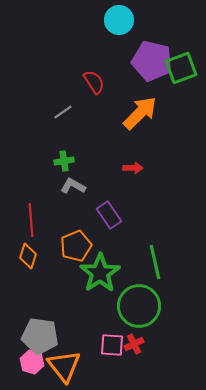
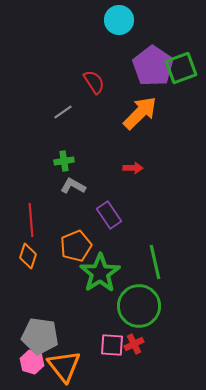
purple pentagon: moved 1 px right, 5 px down; rotated 21 degrees clockwise
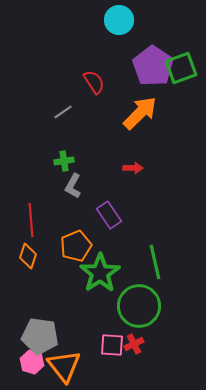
gray L-shape: rotated 90 degrees counterclockwise
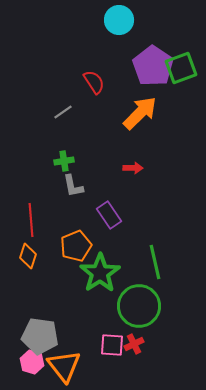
gray L-shape: rotated 40 degrees counterclockwise
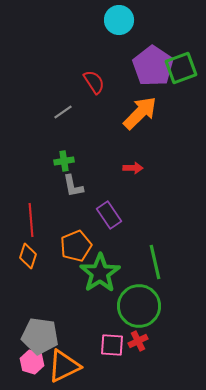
red cross: moved 4 px right, 3 px up
orange triangle: rotated 42 degrees clockwise
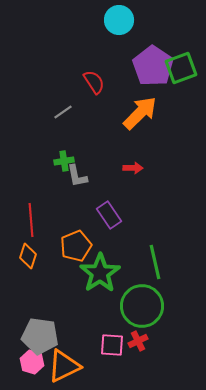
gray L-shape: moved 4 px right, 10 px up
green circle: moved 3 px right
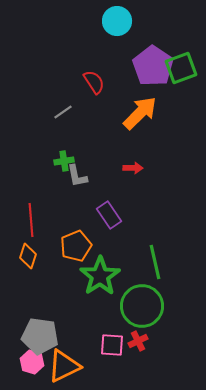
cyan circle: moved 2 px left, 1 px down
green star: moved 3 px down
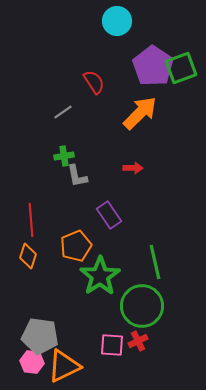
green cross: moved 5 px up
pink hexagon: rotated 10 degrees counterclockwise
